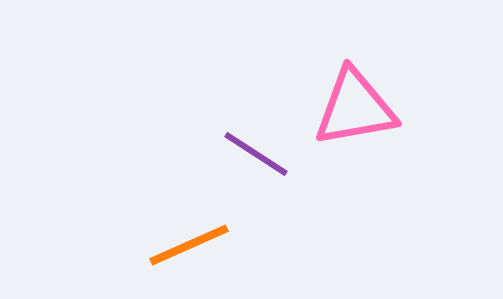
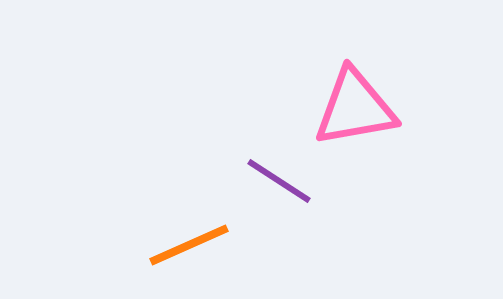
purple line: moved 23 px right, 27 px down
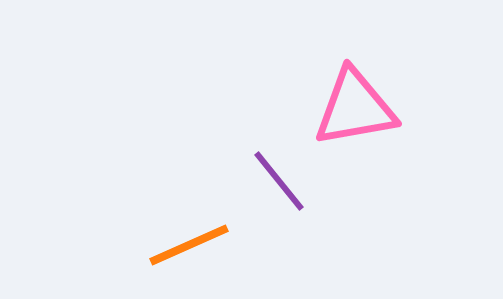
purple line: rotated 18 degrees clockwise
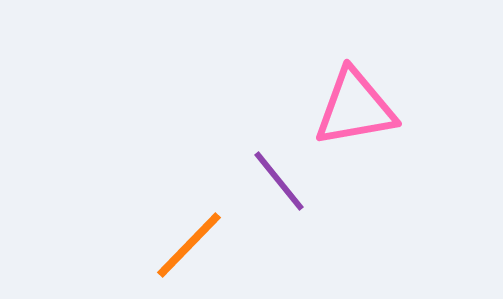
orange line: rotated 22 degrees counterclockwise
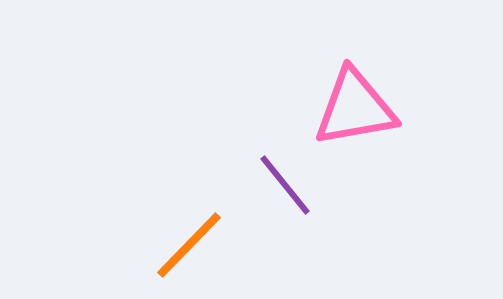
purple line: moved 6 px right, 4 px down
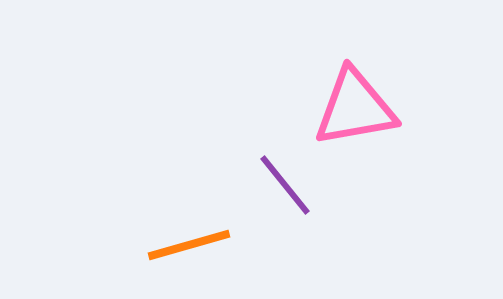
orange line: rotated 30 degrees clockwise
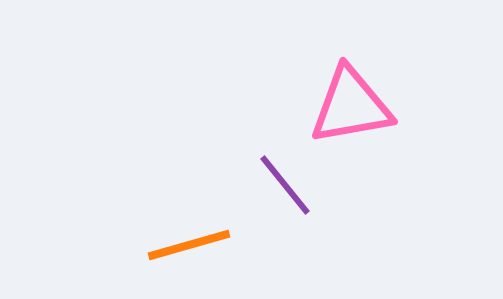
pink triangle: moved 4 px left, 2 px up
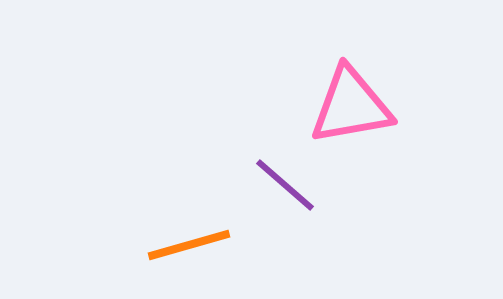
purple line: rotated 10 degrees counterclockwise
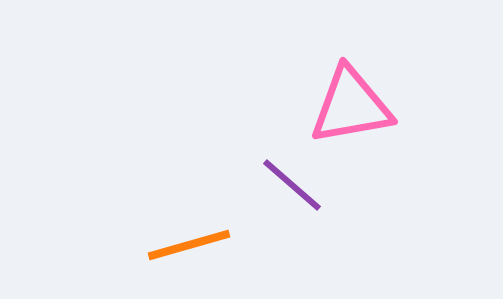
purple line: moved 7 px right
